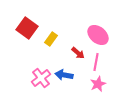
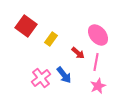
red square: moved 1 px left, 2 px up
pink ellipse: rotated 10 degrees clockwise
blue arrow: rotated 138 degrees counterclockwise
pink star: moved 2 px down
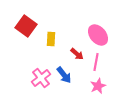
yellow rectangle: rotated 32 degrees counterclockwise
red arrow: moved 1 px left, 1 px down
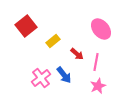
red square: rotated 15 degrees clockwise
pink ellipse: moved 3 px right, 6 px up
yellow rectangle: moved 2 px right, 2 px down; rotated 48 degrees clockwise
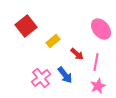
blue arrow: moved 1 px right
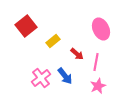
pink ellipse: rotated 15 degrees clockwise
blue arrow: moved 1 px down
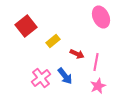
pink ellipse: moved 12 px up
red arrow: rotated 16 degrees counterclockwise
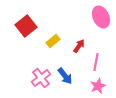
red arrow: moved 2 px right, 8 px up; rotated 80 degrees counterclockwise
